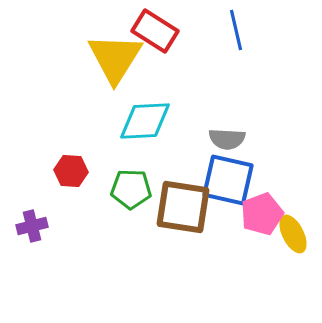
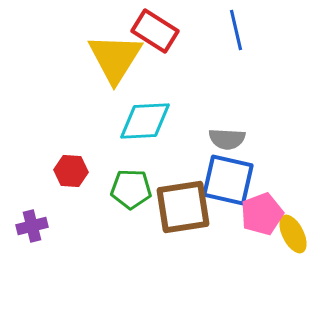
brown square: rotated 18 degrees counterclockwise
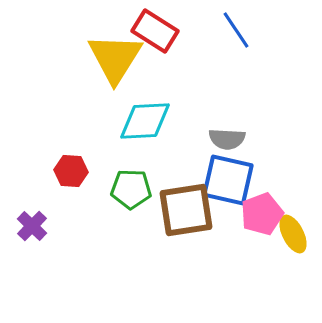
blue line: rotated 21 degrees counterclockwise
brown square: moved 3 px right, 3 px down
purple cross: rotated 32 degrees counterclockwise
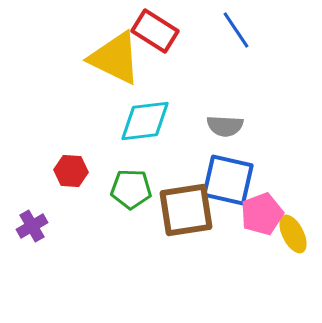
yellow triangle: rotated 36 degrees counterclockwise
cyan diamond: rotated 4 degrees counterclockwise
gray semicircle: moved 2 px left, 13 px up
purple cross: rotated 16 degrees clockwise
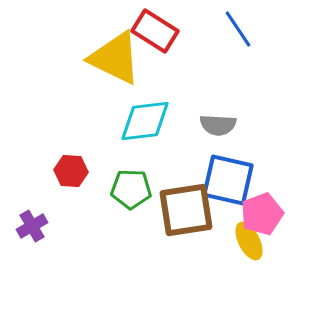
blue line: moved 2 px right, 1 px up
gray semicircle: moved 7 px left, 1 px up
yellow ellipse: moved 44 px left, 7 px down
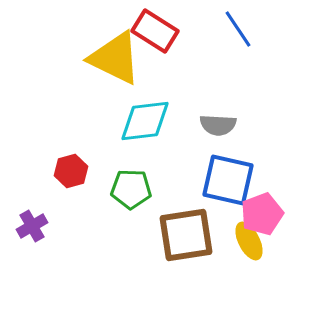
red hexagon: rotated 20 degrees counterclockwise
brown square: moved 25 px down
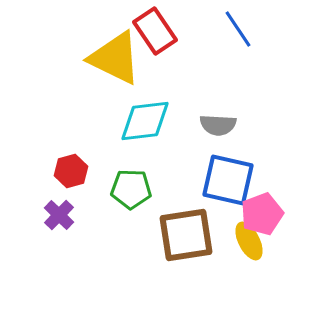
red rectangle: rotated 24 degrees clockwise
purple cross: moved 27 px right, 11 px up; rotated 16 degrees counterclockwise
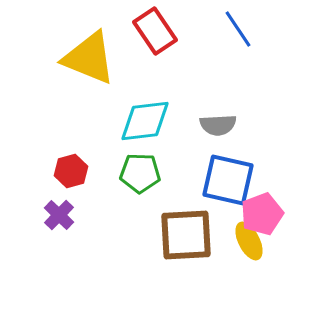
yellow triangle: moved 26 px left; rotated 4 degrees counterclockwise
gray semicircle: rotated 6 degrees counterclockwise
green pentagon: moved 9 px right, 16 px up
brown square: rotated 6 degrees clockwise
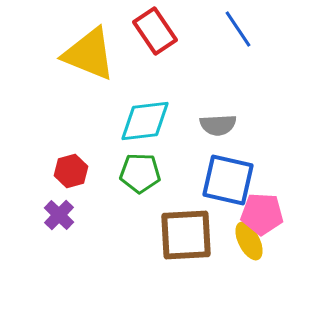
yellow triangle: moved 4 px up
pink pentagon: rotated 24 degrees clockwise
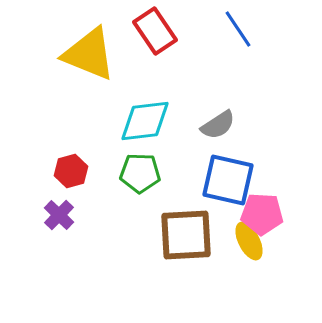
gray semicircle: rotated 30 degrees counterclockwise
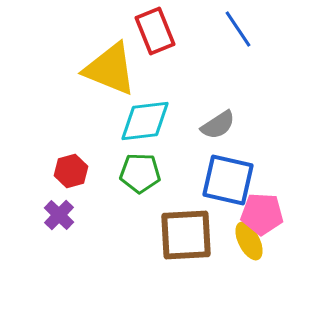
red rectangle: rotated 12 degrees clockwise
yellow triangle: moved 21 px right, 15 px down
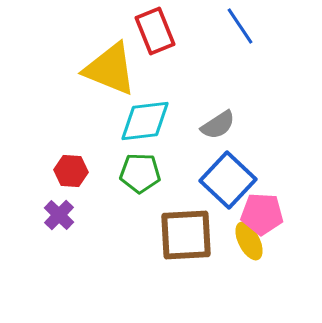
blue line: moved 2 px right, 3 px up
red hexagon: rotated 20 degrees clockwise
blue square: rotated 30 degrees clockwise
